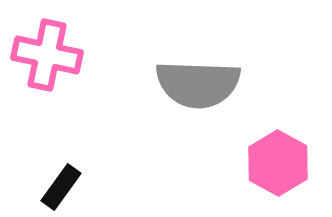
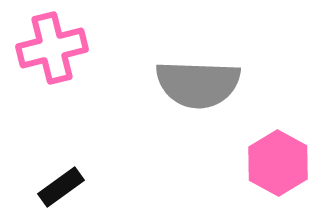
pink cross: moved 5 px right, 7 px up; rotated 26 degrees counterclockwise
black rectangle: rotated 18 degrees clockwise
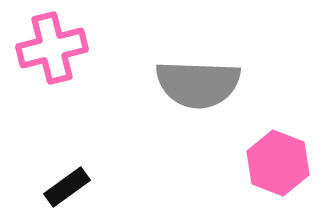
pink hexagon: rotated 8 degrees counterclockwise
black rectangle: moved 6 px right
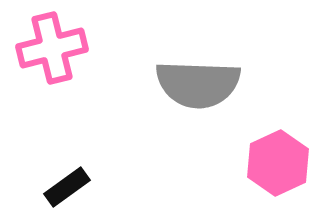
pink hexagon: rotated 14 degrees clockwise
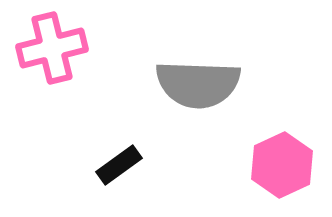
pink hexagon: moved 4 px right, 2 px down
black rectangle: moved 52 px right, 22 px up
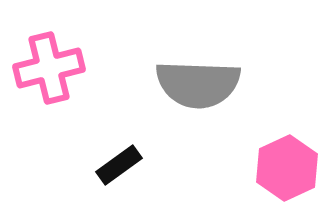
pink cross: moved 3 px left, 20 px down
pink hexagon: moved 5 px right, 3 px down
